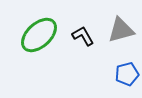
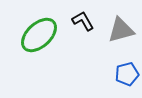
black L-shape: moved 15 px up
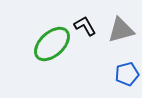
black L-shape: moved 2 px right, 5 px down
green ellipse: moved 13 px right, 9 px down
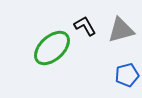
green ellipse: moved 4 px down
blue pentagon: moved 1 px down
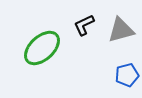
black L-shape: moved 1 px left, 1 px up; rotated 85 degrees counterclockwise
green ellipse: moved 10 px left
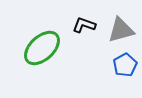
black L-shape: rotated 45 degrees clockwise
blue pentagon: moved 2 px left, 10 px up; rotated 15 degrees counterclockwise
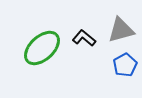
black L-shape: moved 13 px down; rotated 20 degrees clockwise
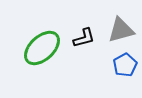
black L-shape: rotated 125 degrees clockwise
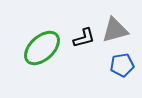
gray triangle: moved 6 px left
blue pentagon: moved 3 px left; rotated 20 degrees clockwise
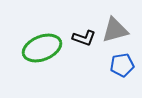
black L-shape: rotated 35 degrees clockwise
green ellipse: rotated 21 degrees clockwise
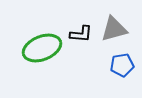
gray triangle: moved 1 px left, 1 px up
black L-shape: moved 3 px left, 4 px up; rotated 15 degrees counterclockwise
